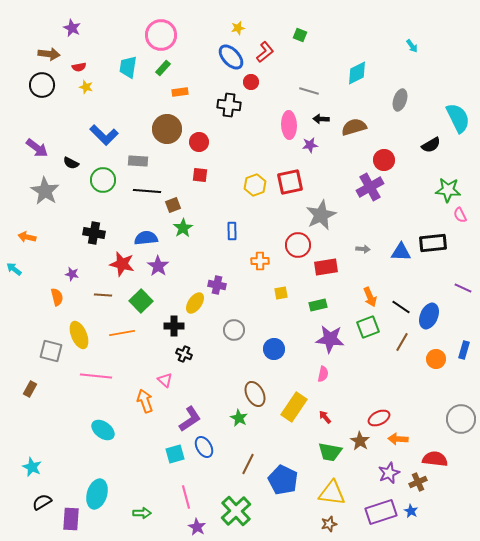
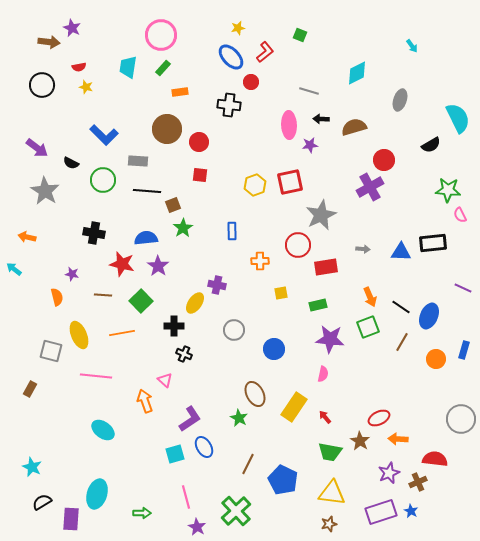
brown arrow at (49, 54): moved 12 px up
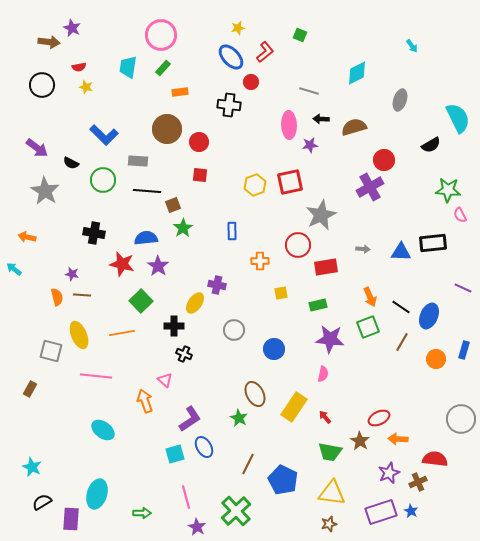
brown line at (103, 295): moved 21 px left
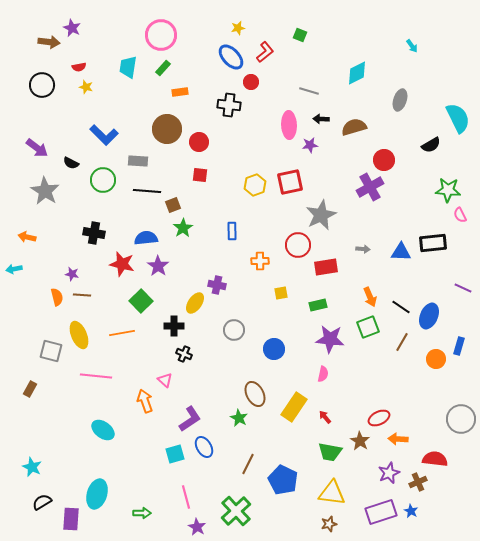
cyan arrow at (14, 269): rotated 49 degrees counterclockwise
blue rectangle at (464, 350): moved 5 px left, 4 px up
